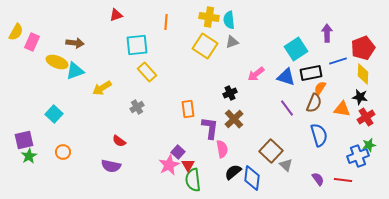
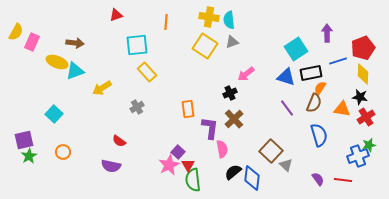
pink arrow at (256, 74): moved 10 px left
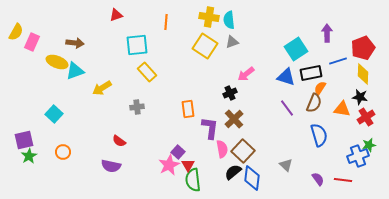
gray cross at (137, 107): rotated 24 degrees clockwise
brown square at (271, 151): moved 28 px left
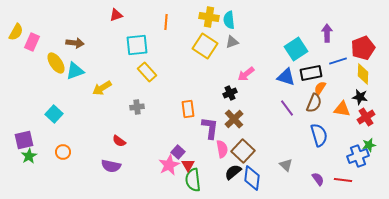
yellow ellipse at (57, 62): moved 1 px left, 1 px down; rotated 35 degrees clockwise
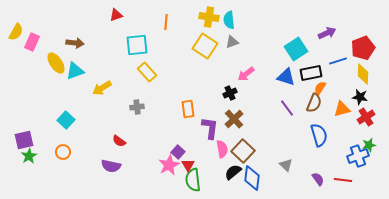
purple arrow at (327, 33): rotated 66 degrees clockwise
orange triangle at (342, 109): rotated 24 degrees counterclockwise
cyan square at (54, 114): moved 12 px right, 6 px down
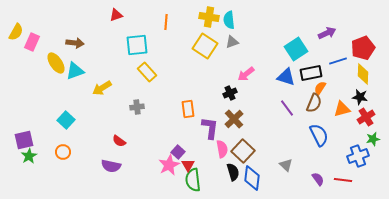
blue semicircle at (319, 135): rotated 10 degrees counterclockwise
green star at (369, 145): moved 4 px right, 6 px up
black semicircle at (233, 172): rotated 114 degrees clockwise
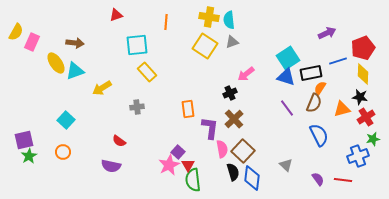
cyan square at (296, 49): moved 8 px left, 9 px down
